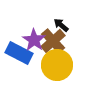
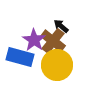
black arrow: moved 1 px down
brown cross: rotated 10 degrees counterclockwise
blue rectangle: moved 1 px right, 4 px down; rotated 12 degrees counterclockwise
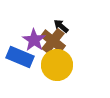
blue rectangle: rotated 8 degrees clockwise
